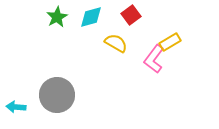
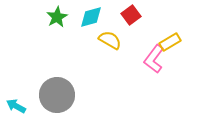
yellow semicircle: moved 6 px left, 3 px up
cyan arrow: moved 1 px up; rotated 24 degrees clockwise
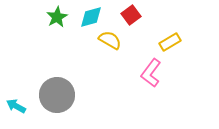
pink L-shape: moved 3 px left, 14 px down
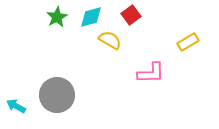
yellow rectangle: moved 18 px right
pink L-shape: rotated 128 degrees counterclockwise
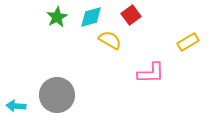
cyan arrow: rotated 24 degrees counterclockwise
